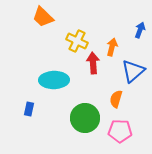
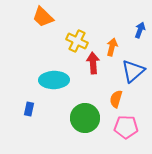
pink pentagon: moved 6 px right, 4 px up
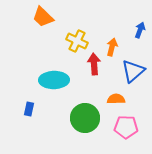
red arrow: moved 1 px right, 1 px down
orange semicircle: rotated 72 degrees clockwise
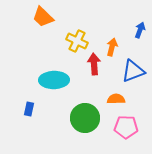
blue triangle: rotated 20 degrees clockwise
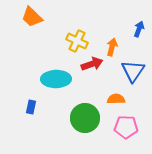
orange trapezoid: moved 11 px left
blue arrow: moved 1 px left, 1 px up
red arrow: moved 2 px left; rotated 75 degrees clockwise
blue triangle: rotated 35 degrees counterclockwise
cyan ellipse: moved 2 px right, 1 px up
blue rectangle: moved 2 px right, 2 px up
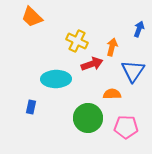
orange semicircle: moved 4 px left, 5 px up
green circle: moved 3 px right
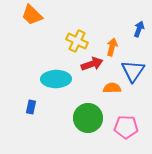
orange trapezoid: moved 2 px up
orange semicircle: moved 6 px up
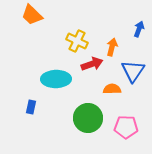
orange semicircle: moved 1 px down
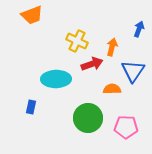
orange trapezoid: rotated 65 degrees counterclockwise
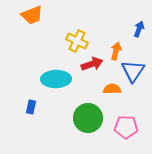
orange arrow: moved 4 px right, 4 px down
